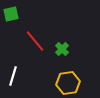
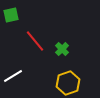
green square: moved 1 px down
white line: rotated 42 degrees clockwise
yellow hexagon: rotated 10 degrees counterclockwise
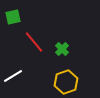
green square: moved 2 px right, 2 px down
red line: moved 1 px left, 1 px down
yellow hexagon: moved 2 px left, 1 px up
